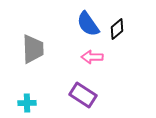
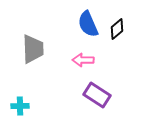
blue semicircle: rotated 12 degrees clockwise
pink arrow: moved 9 px left, 3 px down
purple rectangle: moved 14 px right
cyan cross: moved 7 px left, 3 px down
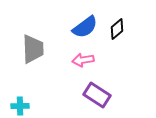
blue semicircle: moved 3 px left, 3 px down; rotated 104 degrees counterclockwise
pink arrow: rotated 10 degrees counterclockwise
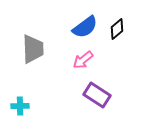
pink arrow: rotated 30 degrees counterclockwise
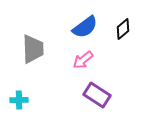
black diamond: moved 6 px right
cyan cross: moved 1 px left, 6 px up
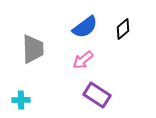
cyan cross: moved 2 px right
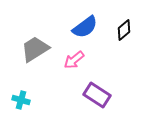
black diamond: moved 1 px right, 1 px down
gray trapezoid: moved 2 px right; rotated 120 degrees counterclockwise
pink arrow: moved 9 px left
cyan cross: rotated 18 degrees clockwise
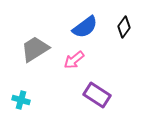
black diamond: moved 3 px up; rotated 15 degrees counterclockwise
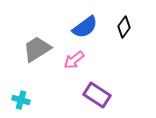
gray trapezoid: moved 2 px right
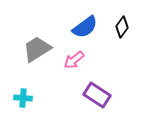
black diamond: moved 2 px left
cyan cross: moved 2 px right, 2 px up; rotated 12 degrees counterclockwise
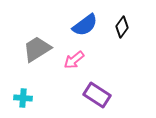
blue semicircle: moved 2 px up
